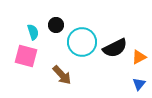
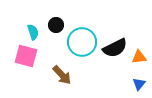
orange triangle: rotated 21 degrees clockwise
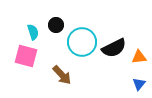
black semicircle: moved 1 px left
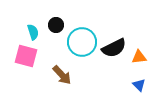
blue triangle: moved 1 px down; rotated 24 degrees counterclockwise
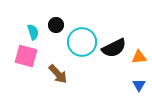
brown arrow: moved 4 px left, 1 px up
blue triangle: rotated 16 degrees clockwise
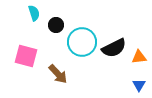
cyan semicircle: moved 1 px right, 19 px up
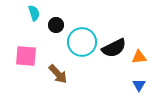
pink square: rotated 10 degrees counterclockwise
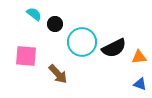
cyan semicircle: moved 1 px down; rotated 35 degrees counterclockwise
black circle: moved 1 px left, 1 px up
blue triangle: moved 1 px right, 1 px up; rotated 40 degrees counterclockwise
